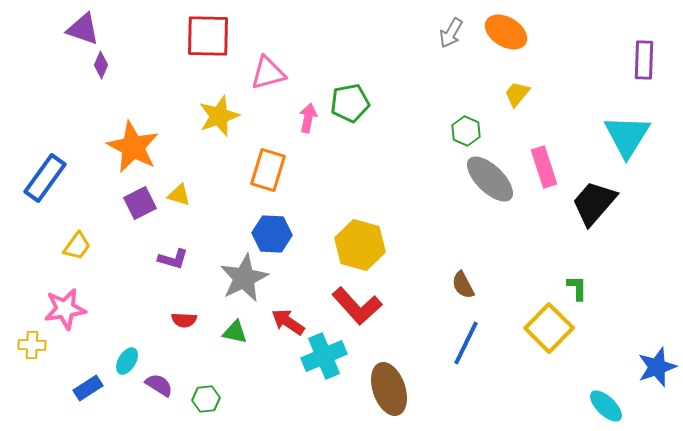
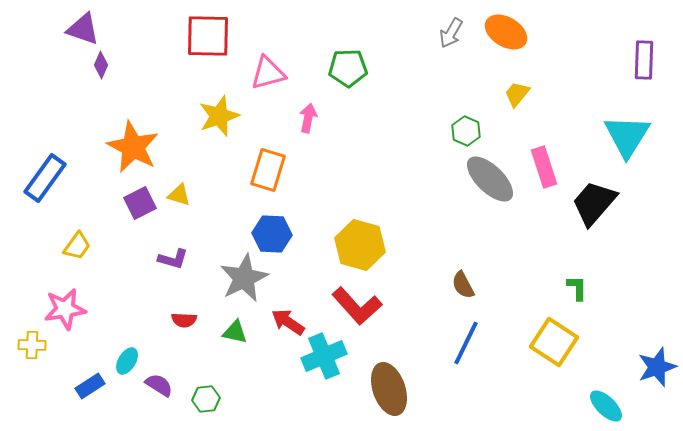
green pentagon at (350, 103): moved 2 px left, 35 px up; rotated 9 degrees clockwise
yellow square at (549, 328): moved 5 px right, 14 px down; rotated 12 degrees counterclockwise
blue rectangle at (88, 388): moved 2 px right, 2 px up
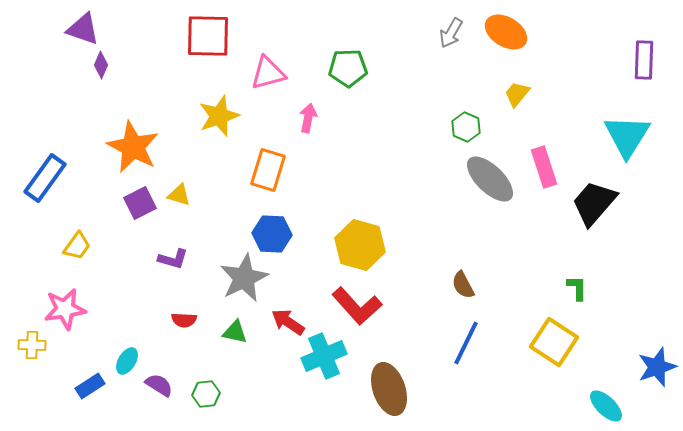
green hexagon at (466, 131): moved 4 px up
green hexagon at (206, 399): moved 5 px up
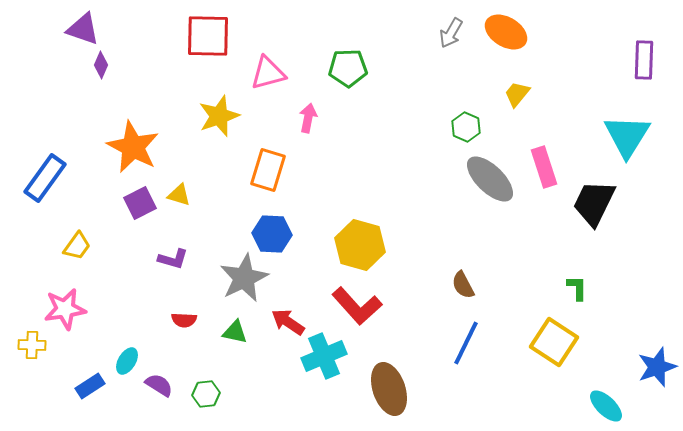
black trapezoid at (594, 203): rotated 15 degrees counterclockwise
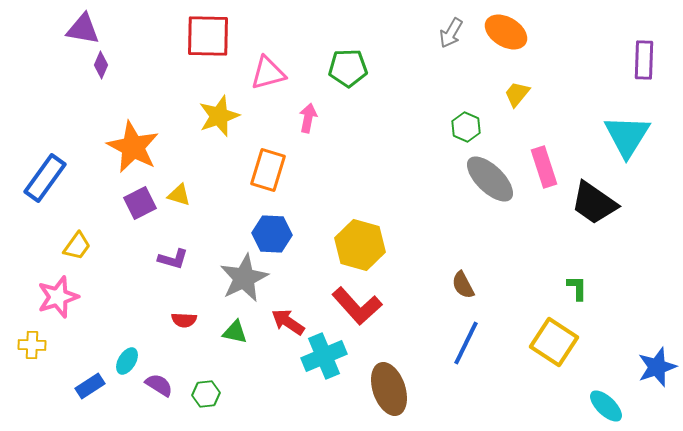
purple triangle at (83, 29): rotated 9 degrees counterclockwise
black trapezoid at (594, 203): rotated 81 degrees counterclockwise
pink star at (65, 309): moved 7 px left, 12 px up; rotated 9 degrees counterclockwise
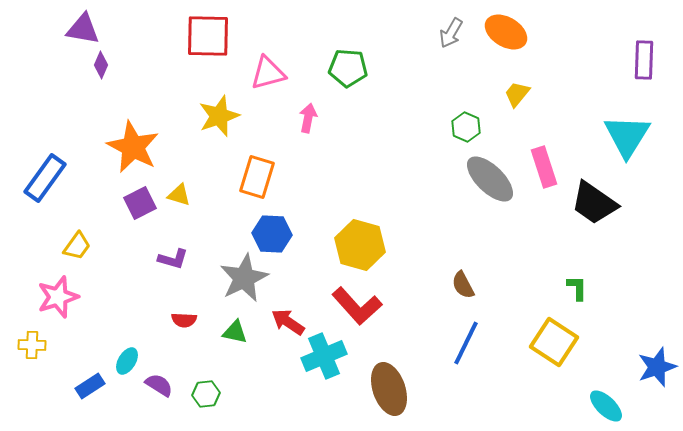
green pentagon at (348, 68): rotated 6 degrees clockwise
orange rectangle at (268, 170): moved 11 px left, 7 px down
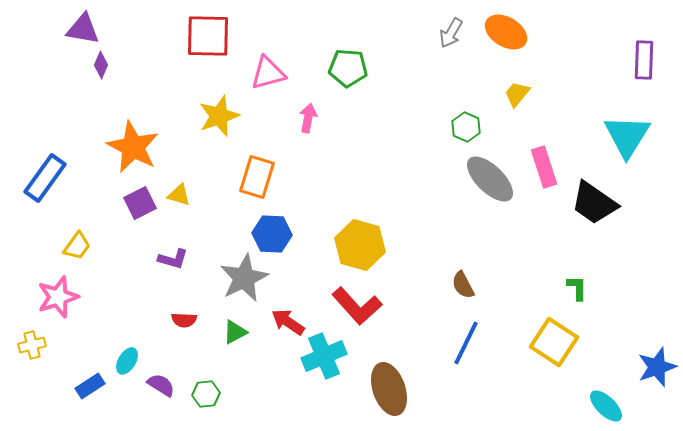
green triangle at (235, 332): rotated 40 degrees counterclockwise
yellow cross at (32, 345): rotated 16 degrees counterclockwise
purple semicircle at (159, 385): moved 2 px right
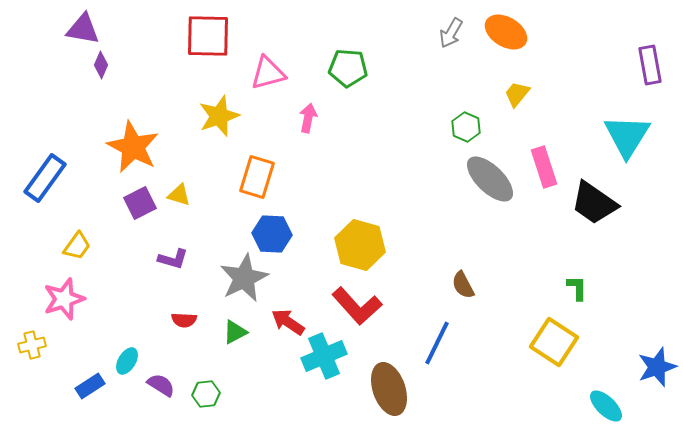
purple rectangle at (644, 60): moved 6 px right, 5 px down; rotated 12 degrees counterclockwise
pink star at (58, 297): moved 6 px right, 2 px down
blue line at (466, 343): moved 29 px left
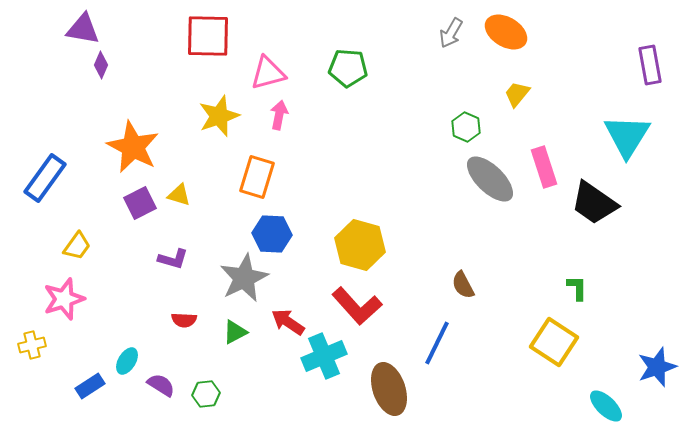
pink arrow at (308, 118): moved 29 px left, 3 px up
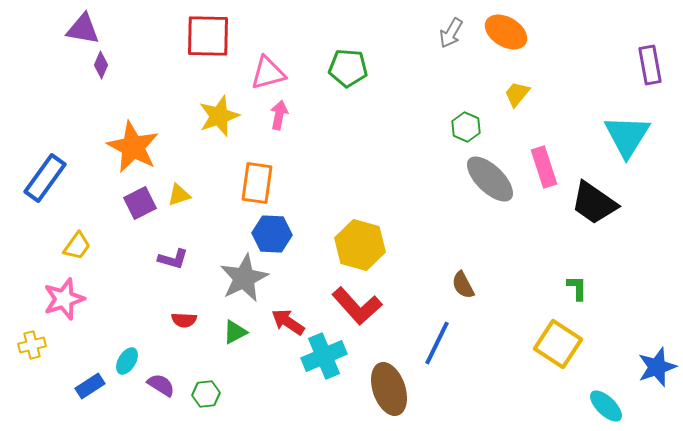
orange rectangle at (257, 177): moved 6 px down; rotated 9 degrees counterclockwise
yellow triangle at (179, 195): rotated 35 degrees counterclockwise
yellow square at (554, 342): moved 4 px right, 2 px down
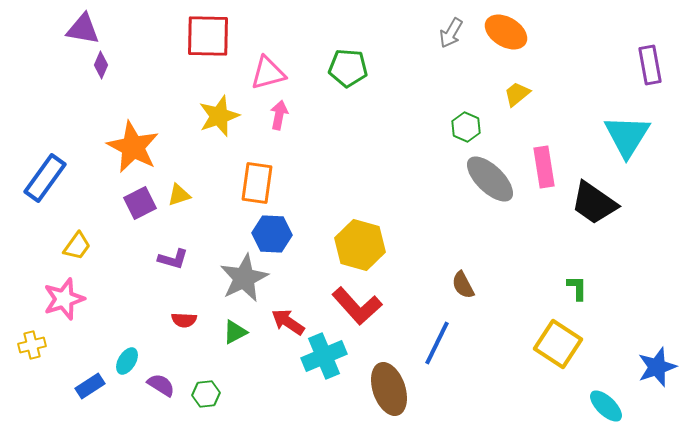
yellow trapezoid at (517, 94): rotated 12 degrees clockwise
pink rectangle at (544, 167): rotated 9 degrees clockwise
